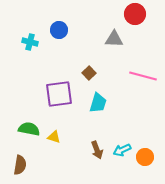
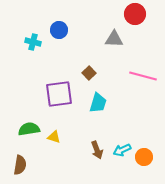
cyan cross: moved 3 px right
green semicircle: rotated 20 degrees counterclockwise
orange circle: moved 1 px left
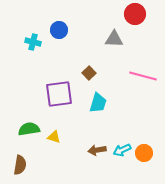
brown arrow: rotated 102 degrees clockwise
orange circle: moved 4 px up
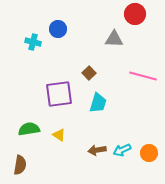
blue circle: moved 1 px left, 1 px up
yellow triangle: moved 5 px right, 2 px up; rotated 16 degrees clockwise
orange circle: moved 5 px right
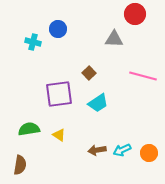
cyan trapezoid: rotated 40 degrees clockwise
